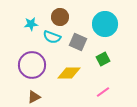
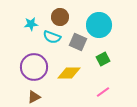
cyan circle: moved 6 px left, 1 px down
purple circle: moved 2 px right, 2 px down
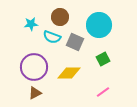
gray square: moved 3 px left
brown triangle: moved 1 px right, 4 px up
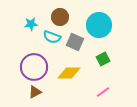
brown triangle: moved 1 px up
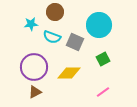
brown circle: moved 5 px left, 5 px up
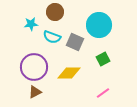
pink line: moved 1 px down
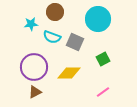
cyan circle: moved 1 px left, 6 px up
pink line: moved 1 px up
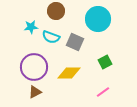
brown circle: moved 1 px right, 1 px up
cyan star: moved 3 px down
cyan semicircle: moved 1 px left
green square: moved 2 px right, 3 px down
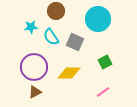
cyan semicircle: rotated 36 degrees clockwise
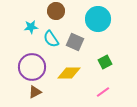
cyan semicircle: moved 2 px down
purple circle: moved 2 px left
